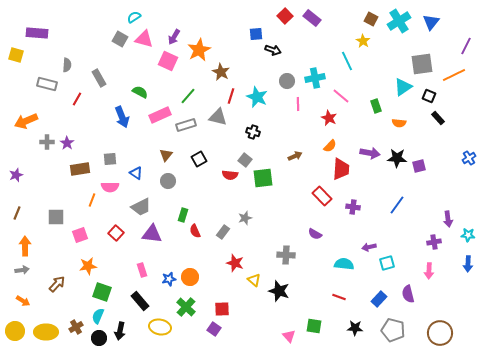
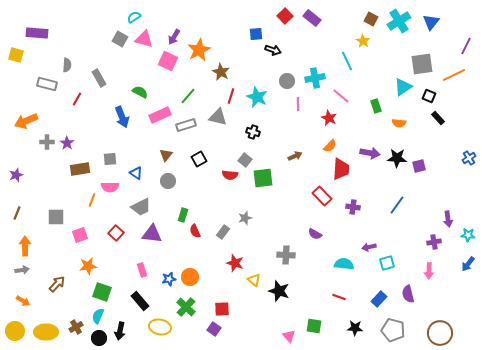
blue arrow at (468, 264): rotated 35 degrees clockwise
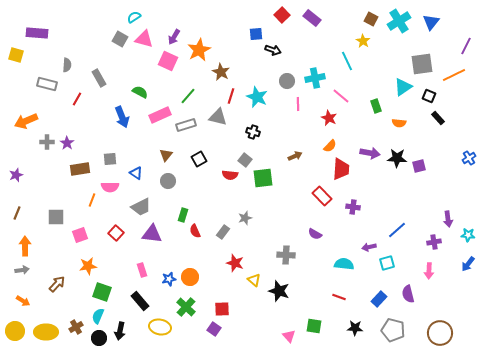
red square at (285, 16): moved 3 px left, 1 px up
blue line at (397, 205): moved 25 px down; rotated 12 degrees clockwise
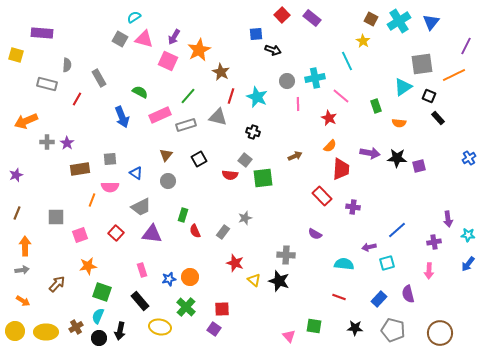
purple rectangle at (37, 33): moved 5 px right
black star at (279, 291): moved 10 px up
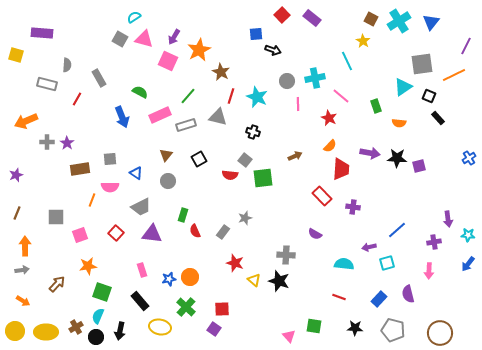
black circle at (99, 338): moved 3 px left, 1 px up
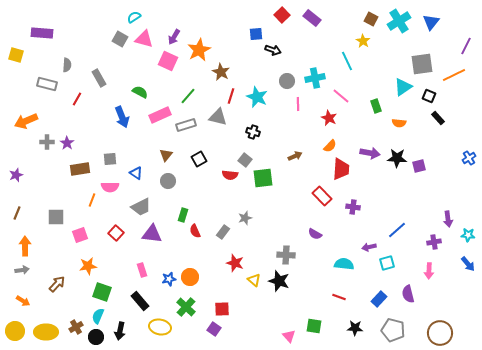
blue arrow at (468, 264): rotated 77 degrees counterclockwise
